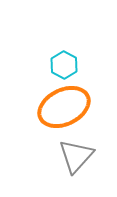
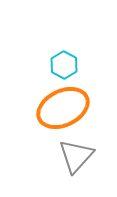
orange ellipse: moved 1 px left, 1 px down
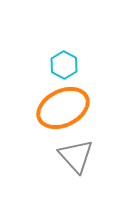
gray triangle: rotated 24 degrees counterclockwise
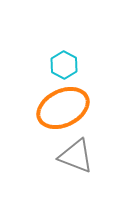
gray triangle: rotated 27 degrees counterclockwise
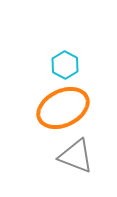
cyan hexagon: moved 1 px right
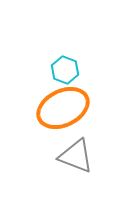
cyan hexagon: moved 5 px down; rotated 8 degrees counterclockwise
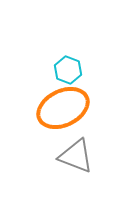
cyan hexagon: moved 3 px right
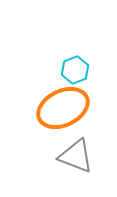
cyan hexagon: moved 7 px right; rotated 20 degrees clockwise
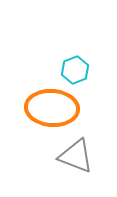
orange ellipse: moved 11 px left; rotated 30 degrees clockwise
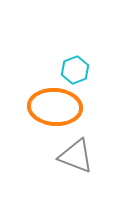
orange ellipse: moved 3 px right, 1 px up
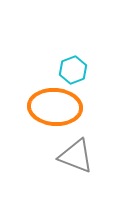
cyan hexagon: moved 2 px left
